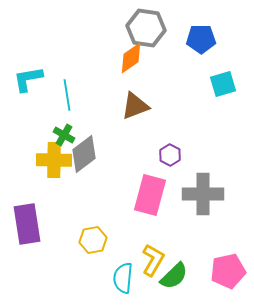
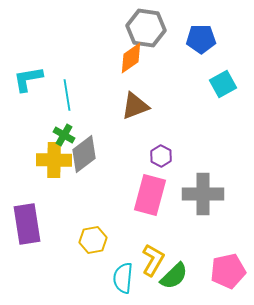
cyan square: rotated 12 degrees counterclockwise
purple hexagon: moved 9 px left, 1 px down
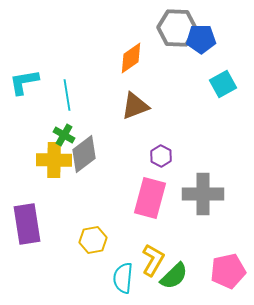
gray hexagon: moved 31 px right; rotated 6 degrees counterclockwise
cyan L-shape: moved 4 px left, 3 px down
pink rectangle: moved 3 px down
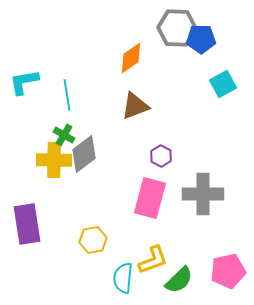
yellow L-shape: rotated 40 degrees clockwise
green semicircle: moved 5 px right, 4 px down
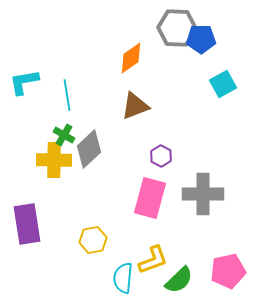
gray diamond: moved 5 px right, 5 px up; rotated 6 degrees counterclockwise
